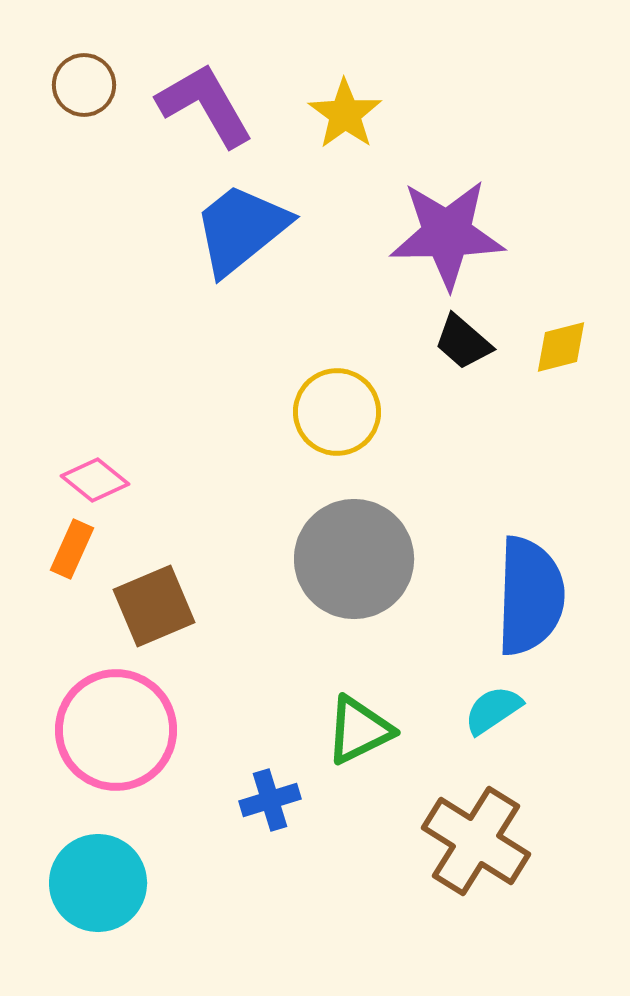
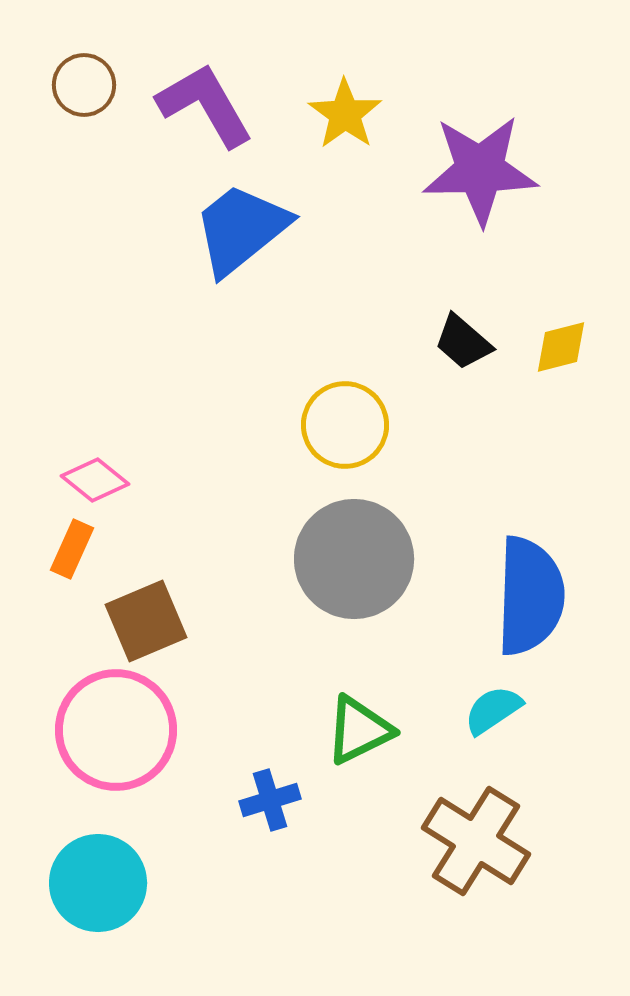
purple star: moved 33 px right, 64 px up
yellow circle: moved 8 px right, 13 px down
brown square: moved 8 px left, 15 px down
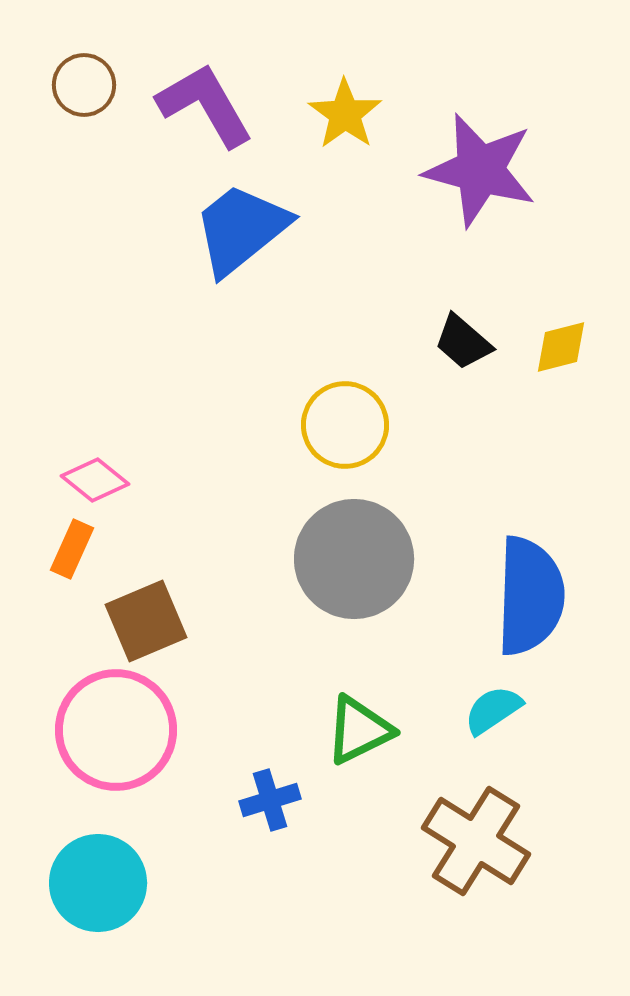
purple star: rotated 16 degrees clockwise
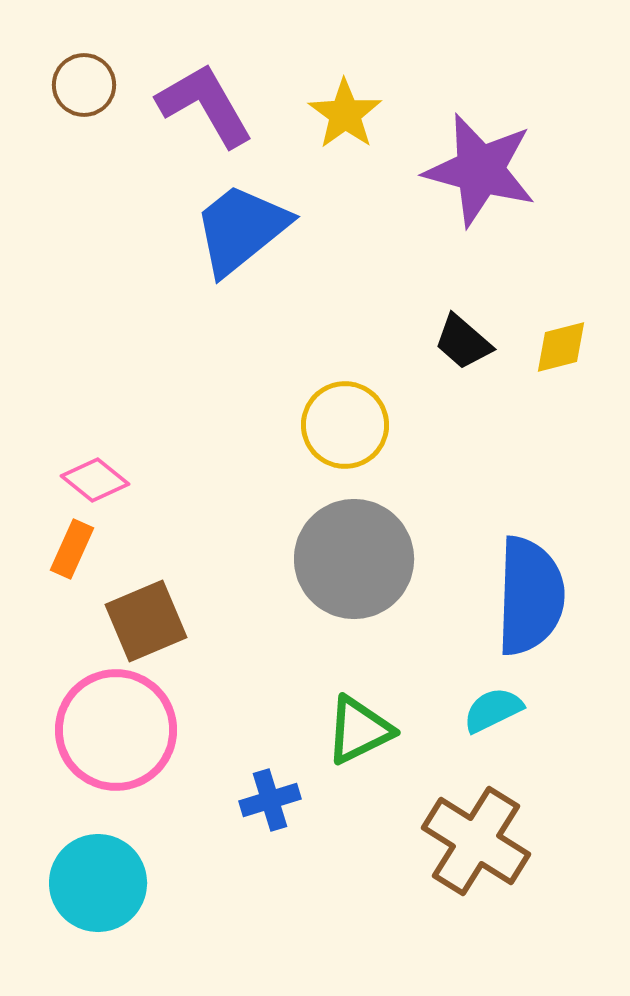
cyan semicircle: rotated 8 degrees clockwise
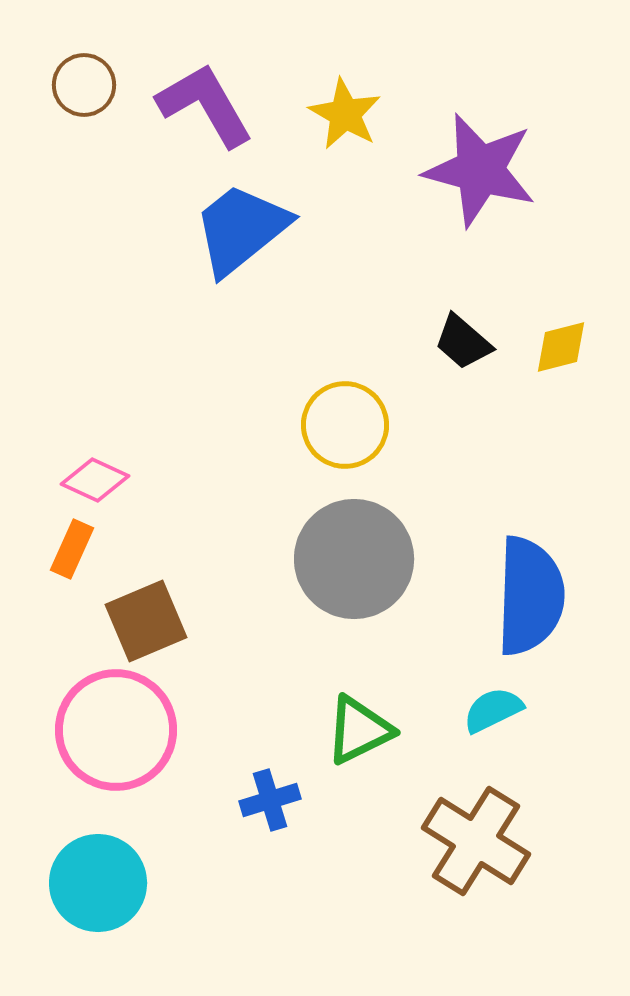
yellow star: rotated 6 degrees counterclockwise
pink diamond: rotated 14 degrees counterclockwise
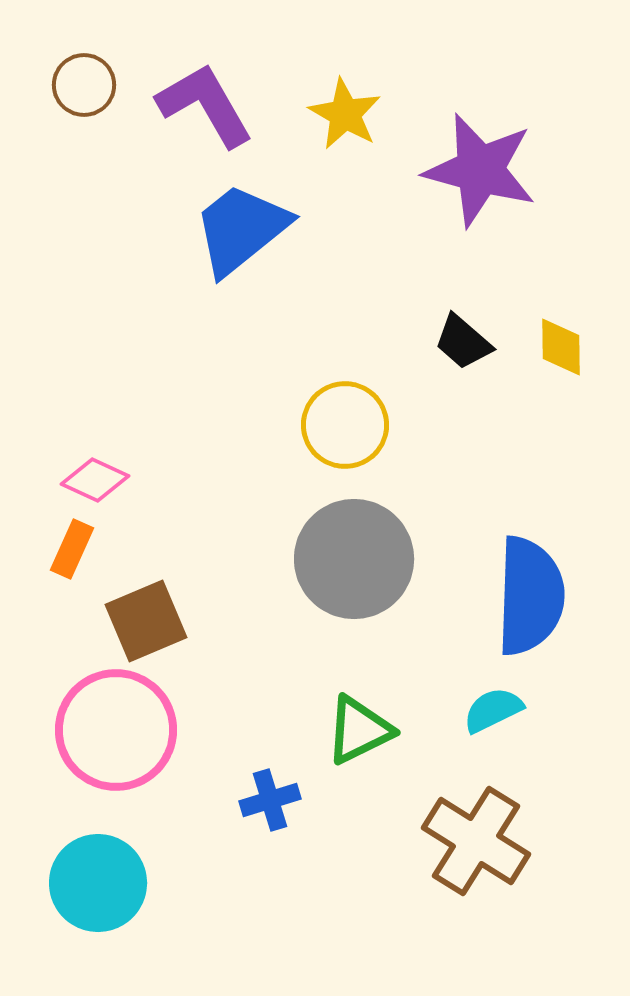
yellow diamond: rotated 76 degrees counterclockwise
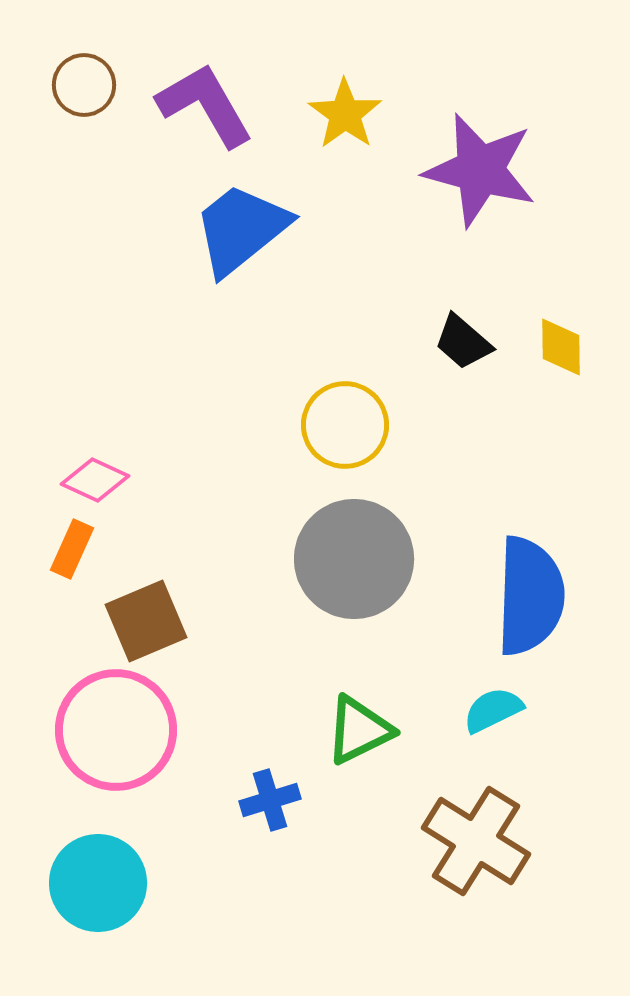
yellow star: rotated 6 degrees clockwise
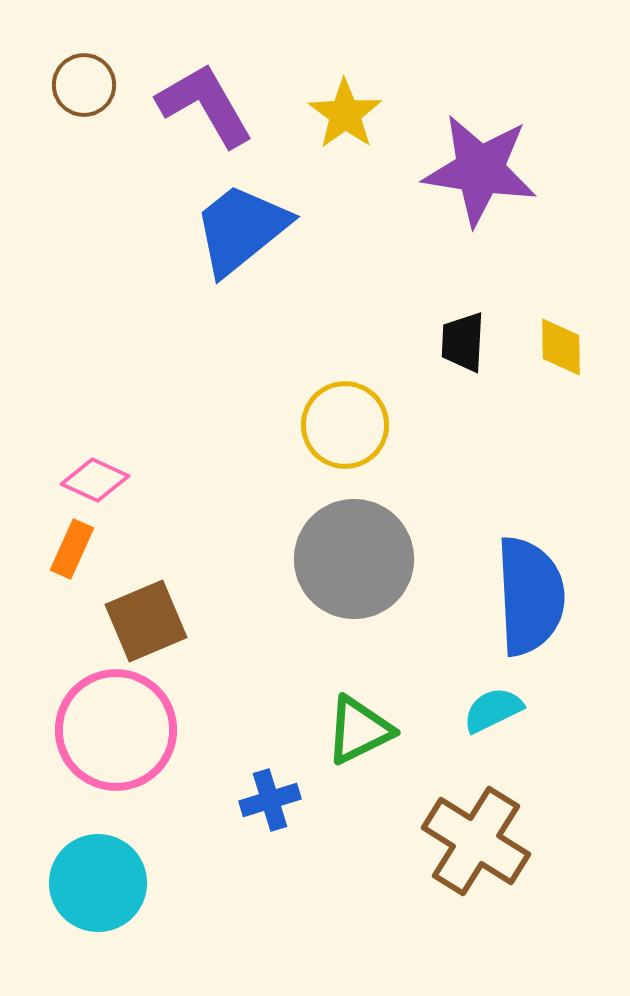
purple star: rotated 6 degrees counterclockwise
black trapezoid: rotated 52 degrees clockwise
blue semicircle: rotated 5 degrees counterclockwise
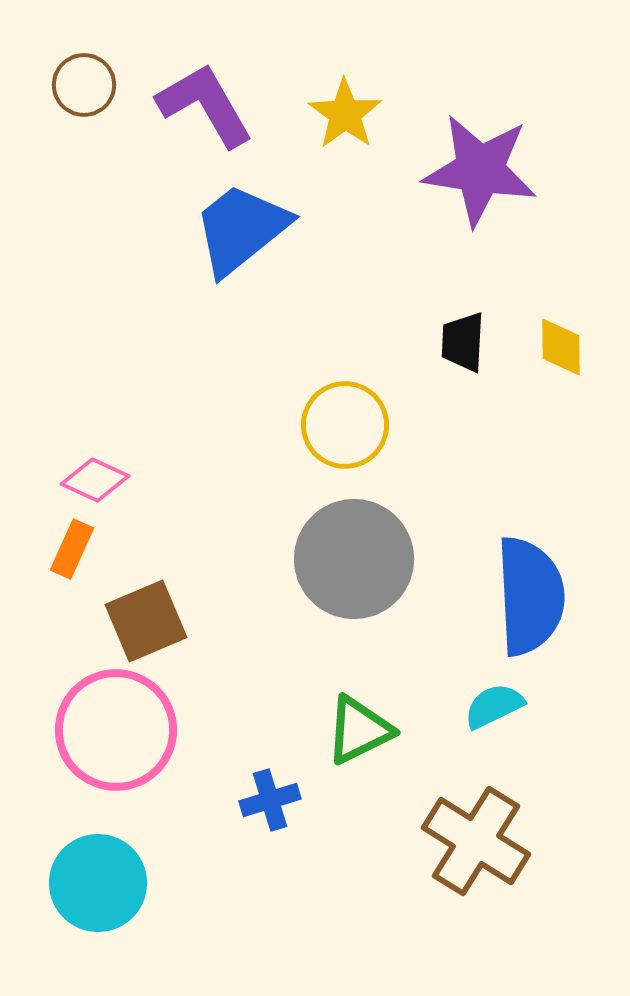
cyan semicircle: moved 1 px right, 4 px up
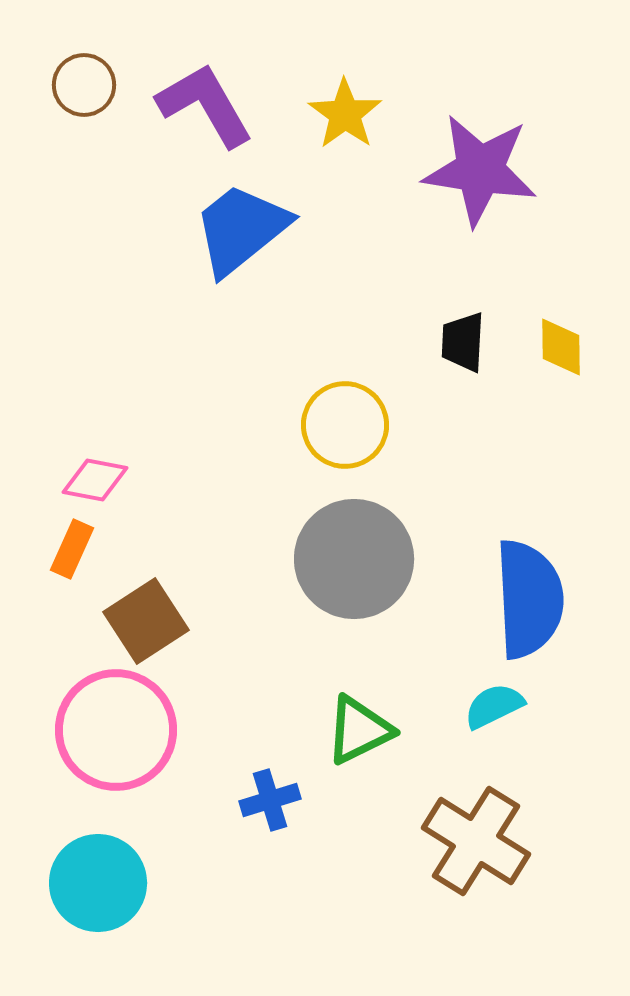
pink diamond: rotated 14 degrees counterclockwise
blue semicircle: moved 1 px left, 3 px down
brown square: rotated 10 degrees counterclockwise
